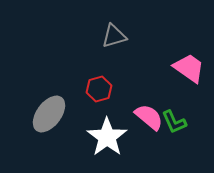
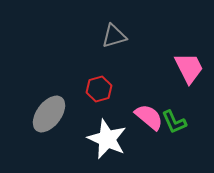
pink trapezoid: rotated 28 degrees clockwise
white star: moved 2 px down; rotated 12 degrees counterclockwise
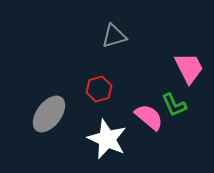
green L-shape: moved 17 px up
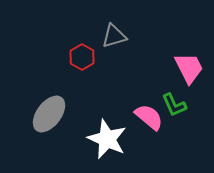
red hexagon: moved 17 px left, 32 px up; rotated 15 degrees counterclockwise
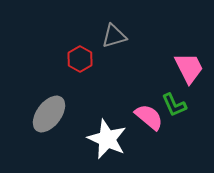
red hexagon: moved 2 px left, 2 px down
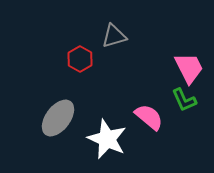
green L-shape: moved 10 px right, 5 px up
gray ellipse: moved 9 px right, 4 px down
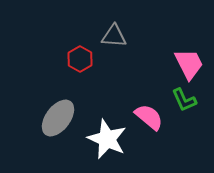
gray triangle: rotated 20 degrees clockwise
pink trapezoid: moved 4 px up
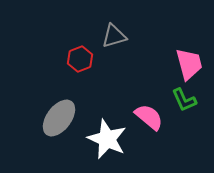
gray triangle: rotated 20 degrees counterclockwise
red hexagon: rotated 10 degrees clockwise
pink trapezoid: rotated 12 degrees clockwise
gray ellipse: moved 1 px right
